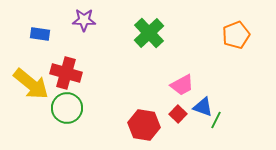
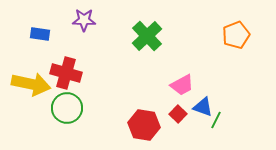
green cross: moved 2 px left, 3 px down
yellow arrow: rotated 27 degrees counterclockwise
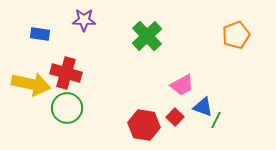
red square: moved 3 px left, 3 px down
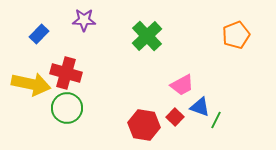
blue rectangle: moved 1 px left; rotated 54 degrees counterclockwise
blue triangle: moved 3 px left
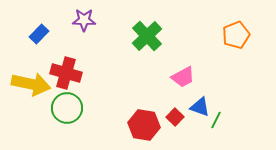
pink trapezoid: moved 1 px right, 8 px up
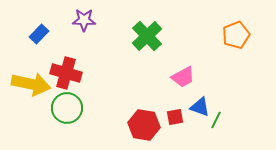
red square: rotated 36 degrees clockwise
